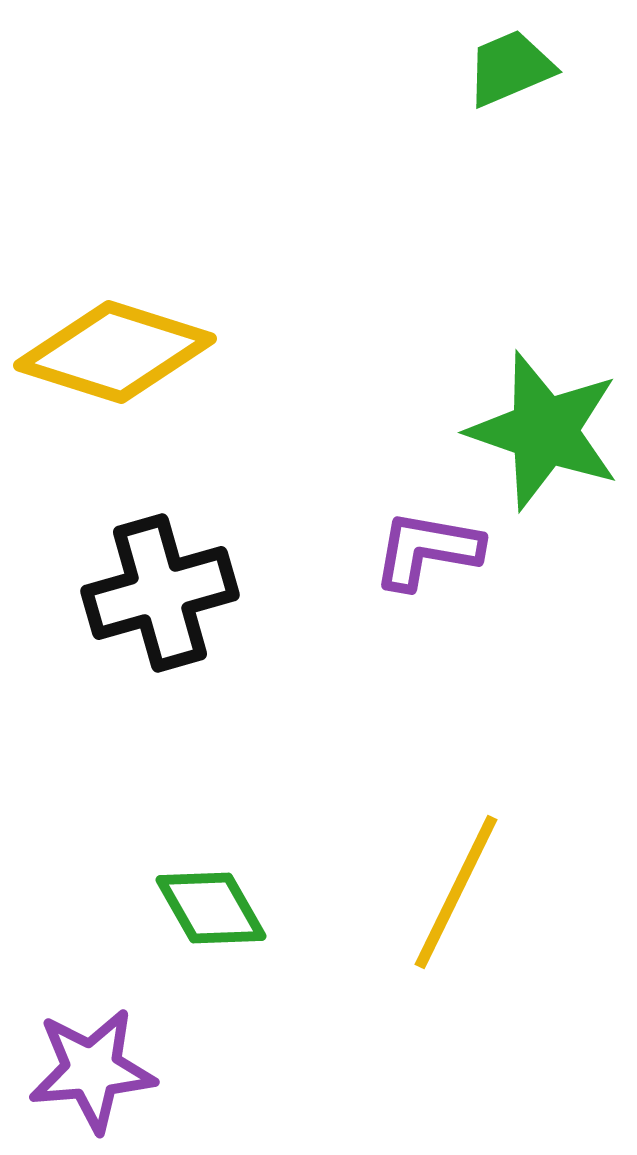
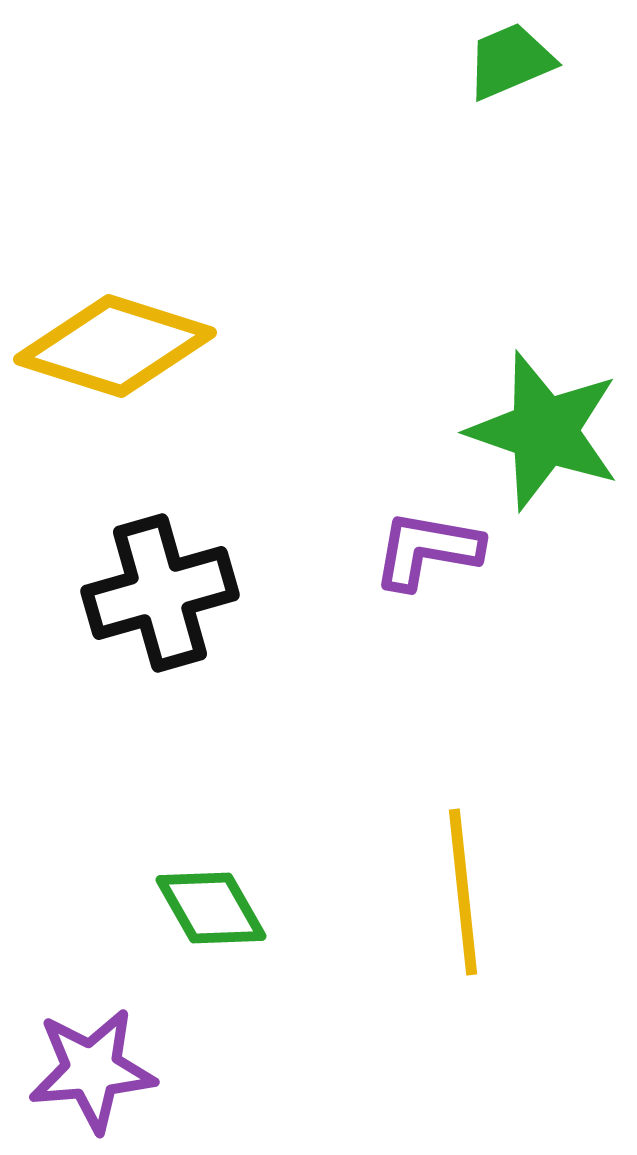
green trapezoid: moved 7 px up
yellow diamond: moved 6 px up
yellow line: moved 7 px right; rotated 32 degrees counterclockwise
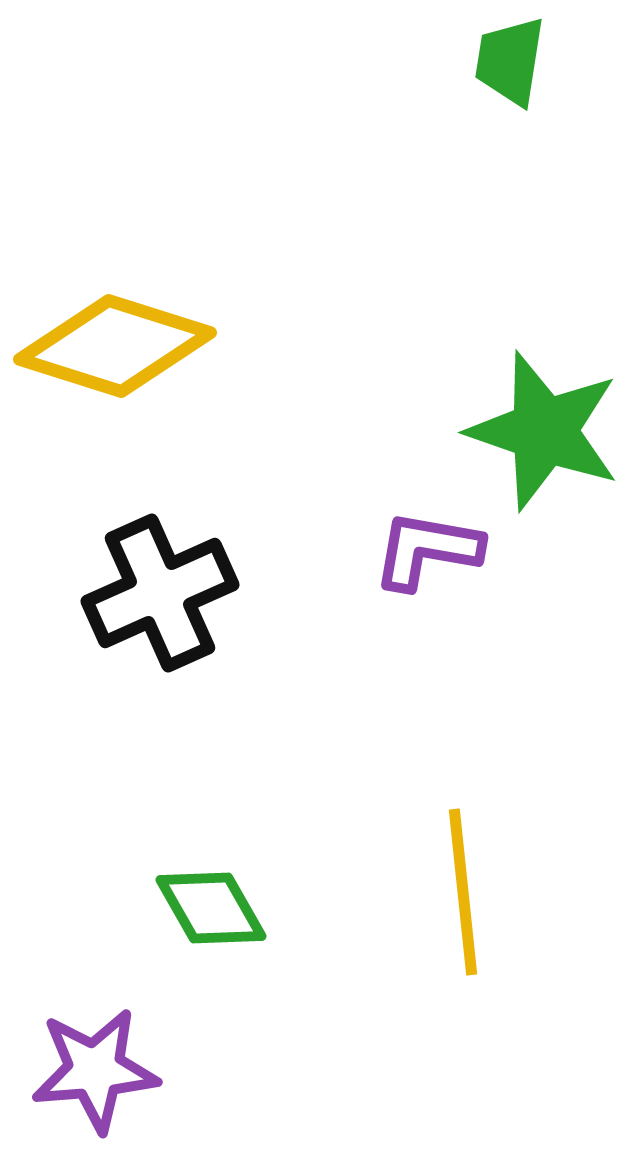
green trapezoid: rotated 58 degrees counterclockwise
black cross: rotated 8 degrees counterclockwise
purple star: moved 3 px right
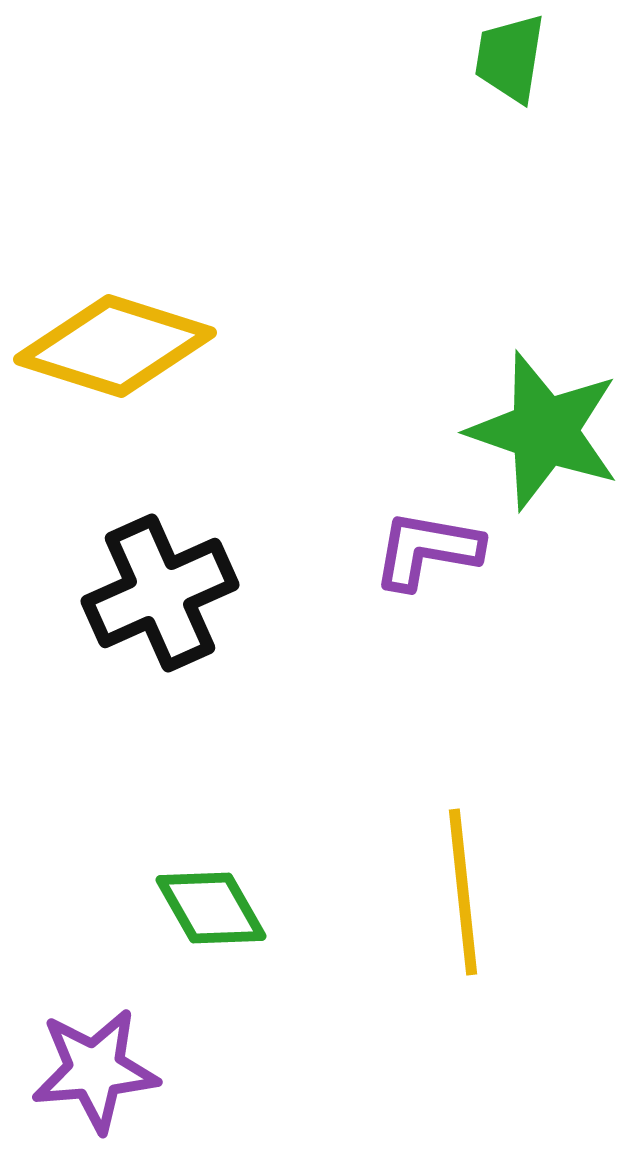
green trapezoid: moved 3 px up
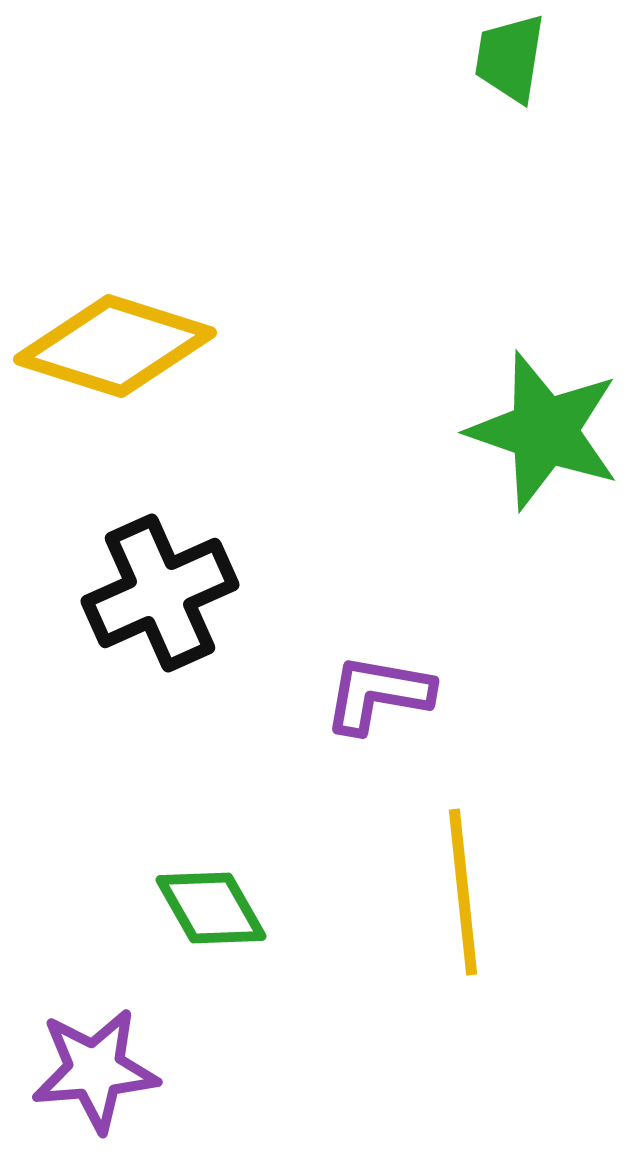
purple L-shape: moved 49 px left, 144 px down
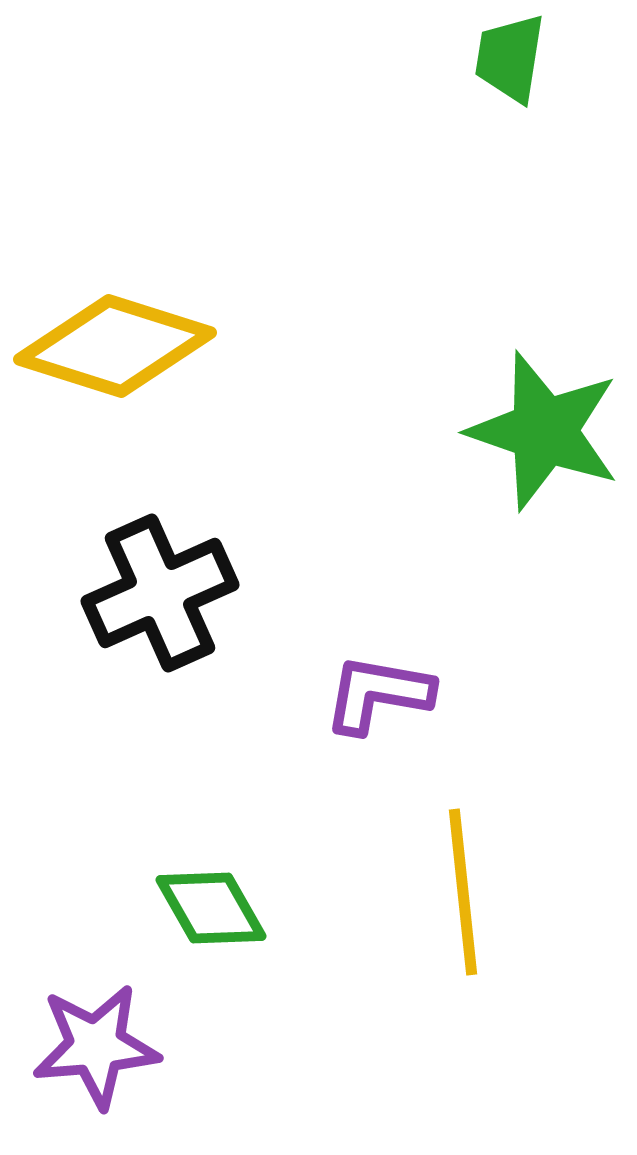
purple star: moved 1 px right, 24 px up
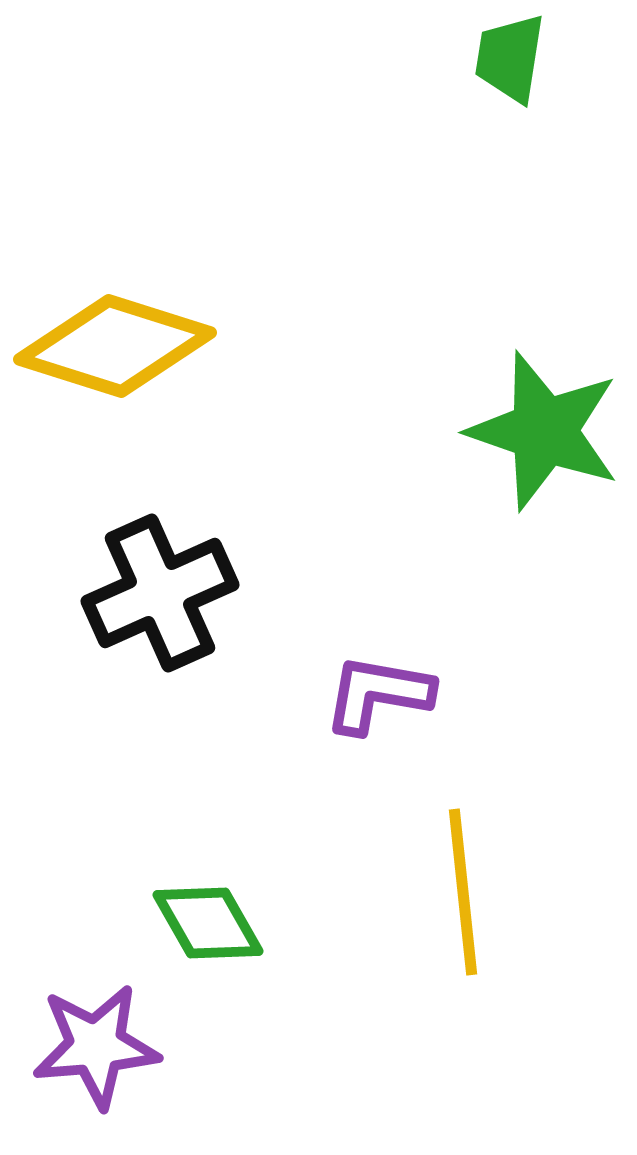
green diamond: moved 3 px left, 15 px down
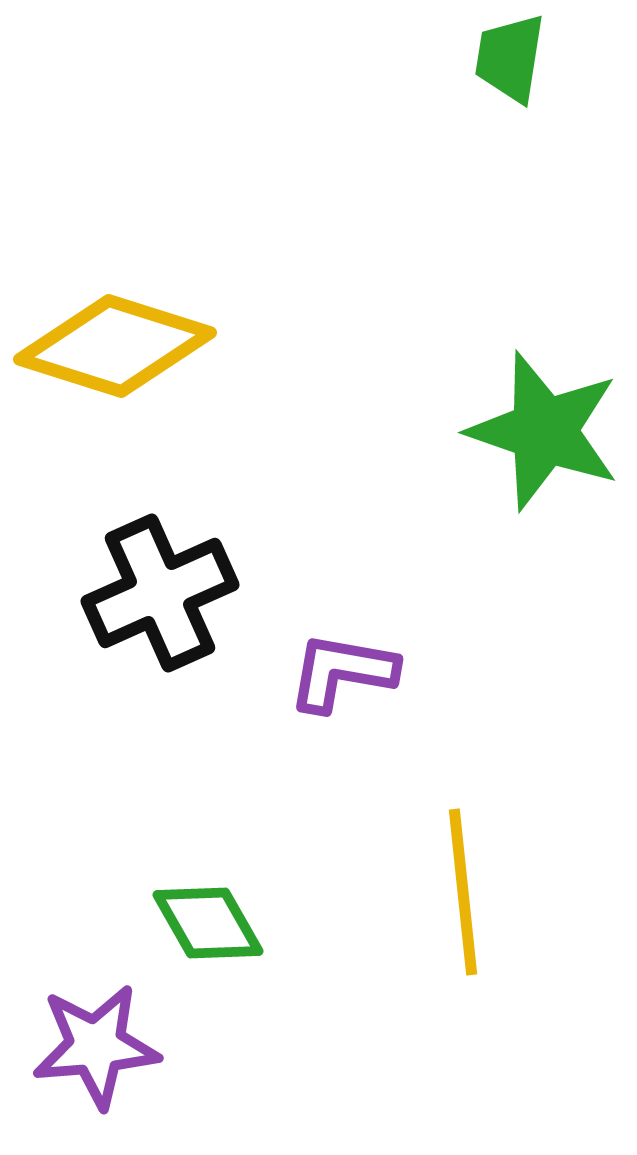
purple L-shape: moved 36 px left, 22 px up
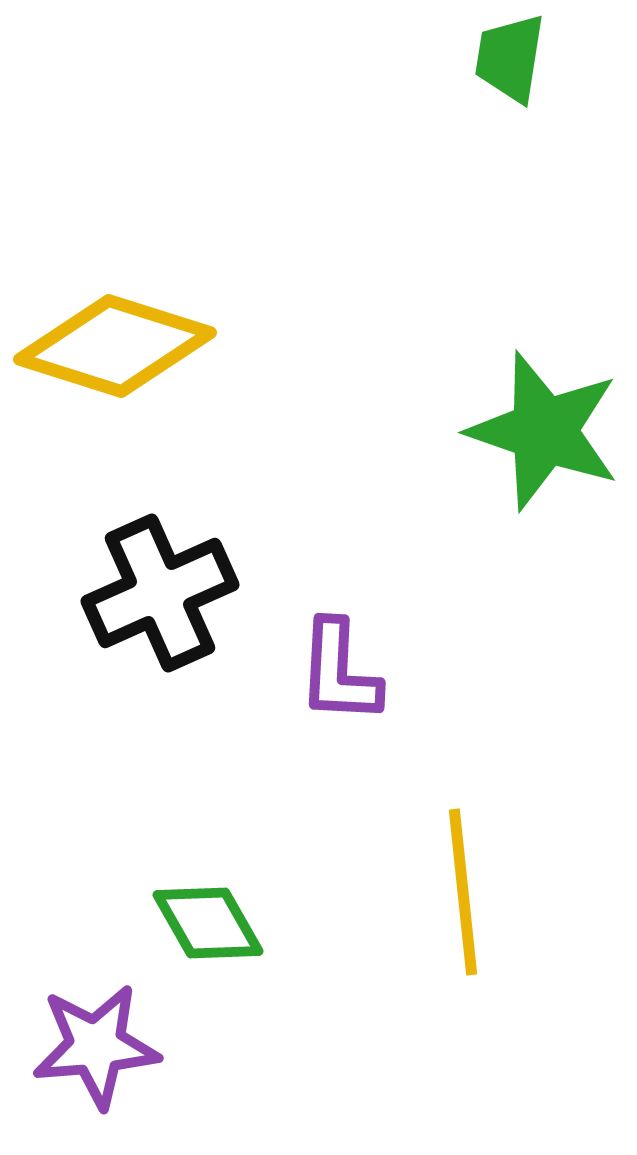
purple L-shape: moved 3 px left; rotated 97 degrees counterclockwise
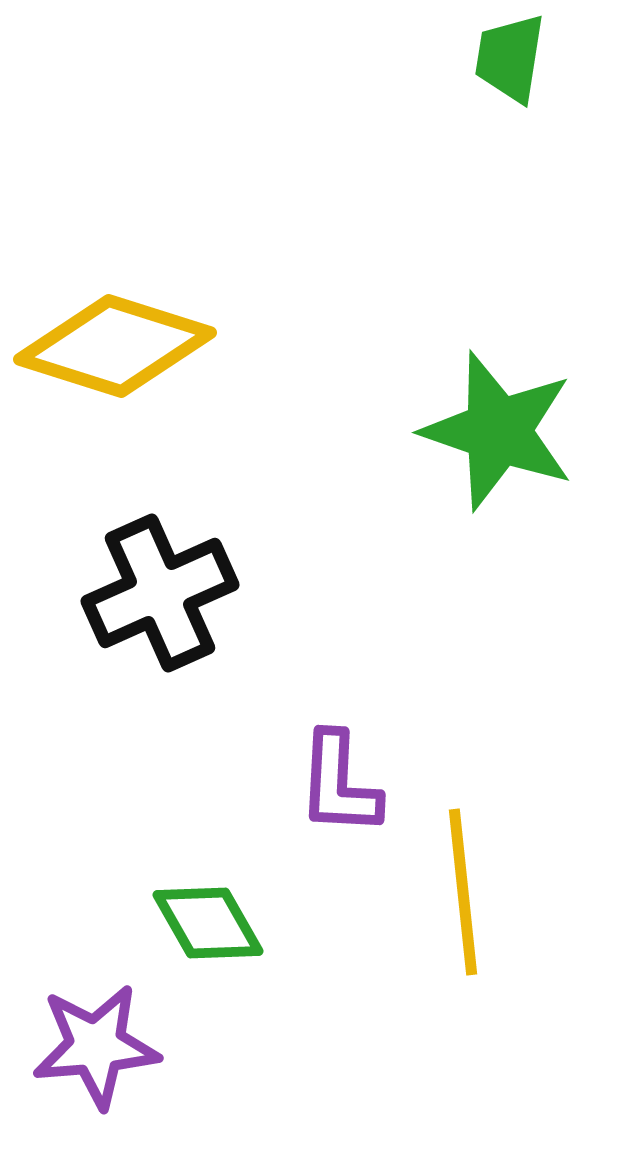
green star: moved 46 px left
purple L-shape: moved 112 px down
